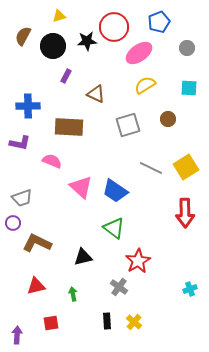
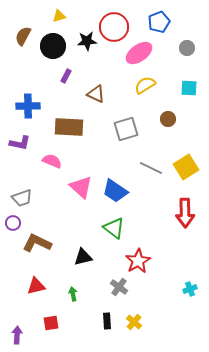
gray square: moved 2 px left, 4 px down
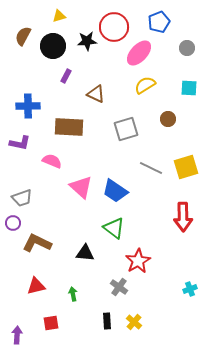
pink ellipse: rotated 12 degrees counterclockwise
yellow square: rotated 15 degrees clockwise
red arrow: moved 2 px left, 4 px down
black triangle: moved 2 px right, 4 px up; rotated 18 degrees clockwise
